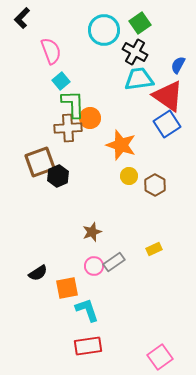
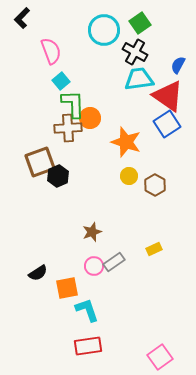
orange star: moved 5 px right, 3 px up
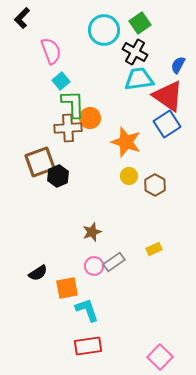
pink square: rotated 10 degrees counterclockwise
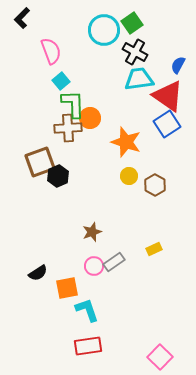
green square: moved 8 px left
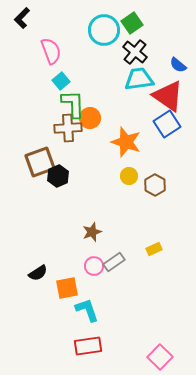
black cross: rotated 10 degrees clockwise
blue semicircle: rotated 78 degrees counterclockwise
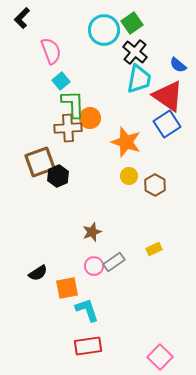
cyan trapezoid: rotated 108 degrees clockwise
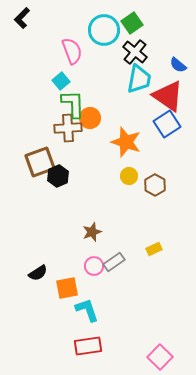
pink semicircle: moved 21 px right
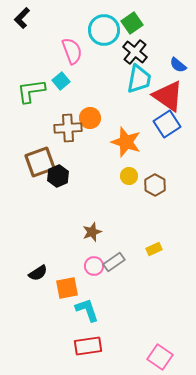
green L-shape: moved 42 px left, 13 px up; rotated 96 degrees counterclockwise
pink square: rotated 10 degrees counterclockwise
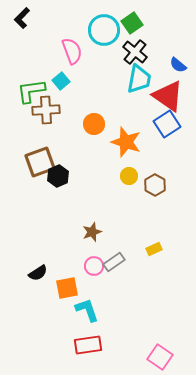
orange circle: moved 4 px right, 6 px down
brown cross: moved 22 px left, 18 px up
red rectangle: moved 1 px up
